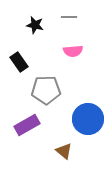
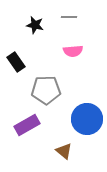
black rectangle: moved 3 px left
blue circle: moved 1 px left
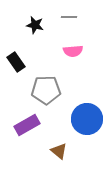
brown triangle: moved 5 px left
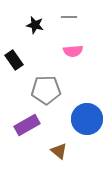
black rectangle: moved 2 px left, 2 px up
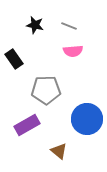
gray line: moved 9 px down; rotated 21 degrees clockwise
black rectangle: moved 1 px up
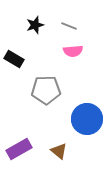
black star: rotated 30 degrees counterclockwise
black rectangle: rotated 24 degrees counterclockwise
purple rectangle: moved 8 px left, 24 px down
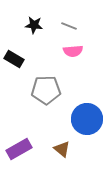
black star: moved 1 px left; rotated 24 degrees clockwise
brown triangle: moved 3 px right, 2 px up
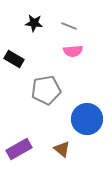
black star: moved 2 px up
gray pentagon: rotated 8 degrees counterclockwise
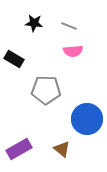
gray pentagon: rotated 12 degrees clockwise
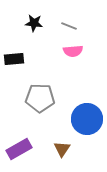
black rectangle: rotated 36 degrees counterclockwise
gray pentagon: moved 6 px left, 8 px down
brown triangle: rotated 24 degrees clockwise
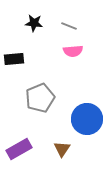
gray pentagon: rotated 24 degrees counterclockwise
